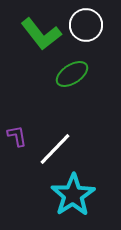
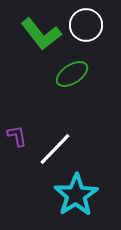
cyan star: moved 3 px right
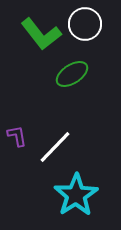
white circle: moved 1 px left, 1 px up
white line: moved 2 px up
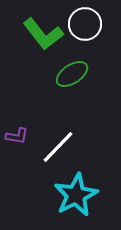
green L-shape: moved 2 px right
purple L-shape: rotated 110 degrees clockwise
white line: moved 3 px right
cyan star: rotated 6 degrees clockwise
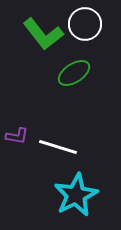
green ellipse: moved 2 px right, 1 px up
white line: rotated 63 degrees clockwise
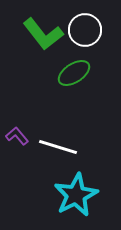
white circle: moved 6 px down
purple L-shape: rotated 140 degrees counterclockwise
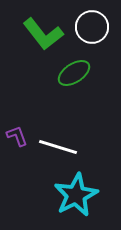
white circle: moved 7 px right, 3 px up
purple L-shape: rotated 20 degrees clockwise
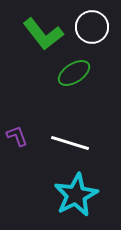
white line: moved 12 px right, 4 px up
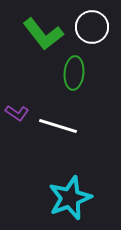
green ellipse: rotated 52 degrees counterclockwise
purple L-shape: moved 23 px up; rotated 145 degrees clockwise
white line: moved 12 px left, 17 px up
cyan star: moved 6 px left, 3 px down; rotated 6 degrees clockwise
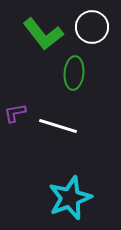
purple L-shape: moved 2 px left; rotated 135 degrees clockwise
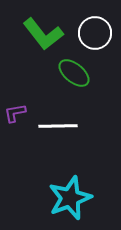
white circle: moved 3 px right, 6 px down
green ellipse: rotated 56 degrees counterclockwise
white line: rotated 18 degrees counterclockwise
